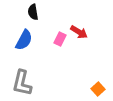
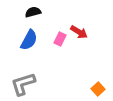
black semicircle: rotated 84 degrees clockwise
blue semicircle: moved 5 px right
gray L-shape: moved 1 px right, 1 px down; rotated 60 degrees clockwise
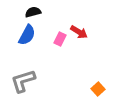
blue semicircle: moved 2 px left, 5 px up
gray L-shape: moved 3 px up
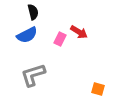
black semicircle: rotated 91 degrees clockwise
blue semicircle: rotated 35 degrees clockwise
gray L-shape: moved 10 px right, 6 px up
orange square: rotated 32 degrees counterclockwise
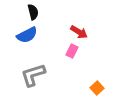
pink rectangle: moved 12 px right, 12 px down
orange square: moved 1 px left, 1 px up; rotated 32 degrees clockwise
